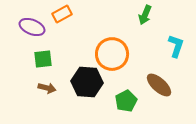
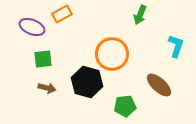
green arrow: moved 5 px left
black hexagon: rotated 12 degrees clockwise
green pentagon: moved 1 px left, 5 px down; rotated 20 degrees clockwise
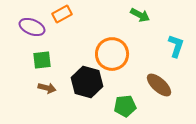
green arrow: rotated 84 degrees counterclockwise
green square: moved 1 px left, 1 px down
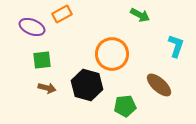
black hexagon: moved 3 px down
